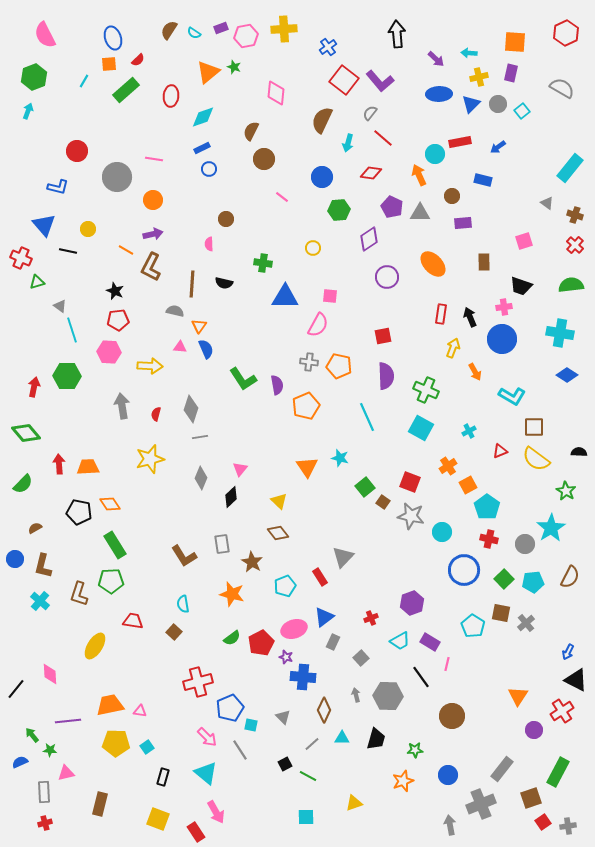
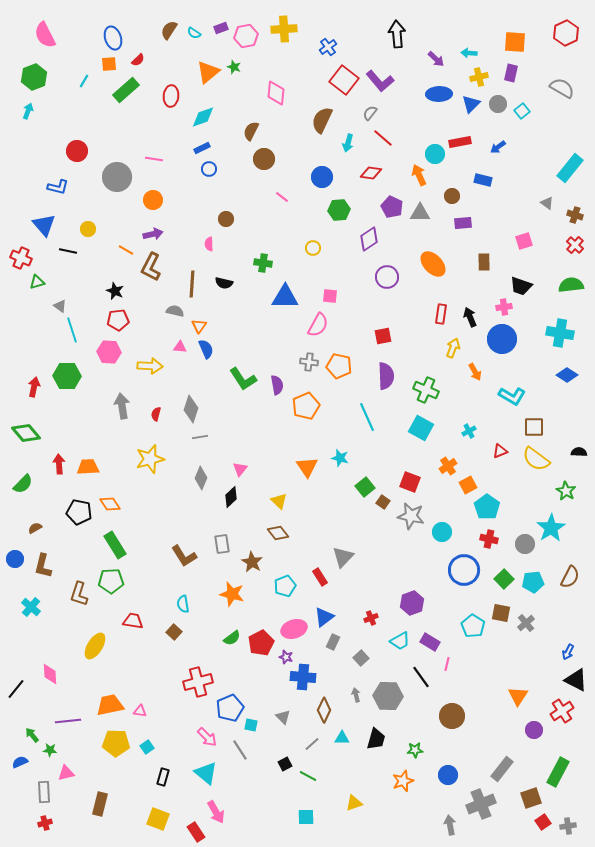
cyan cross at (40, 601): moved 9 px left, 6 px down
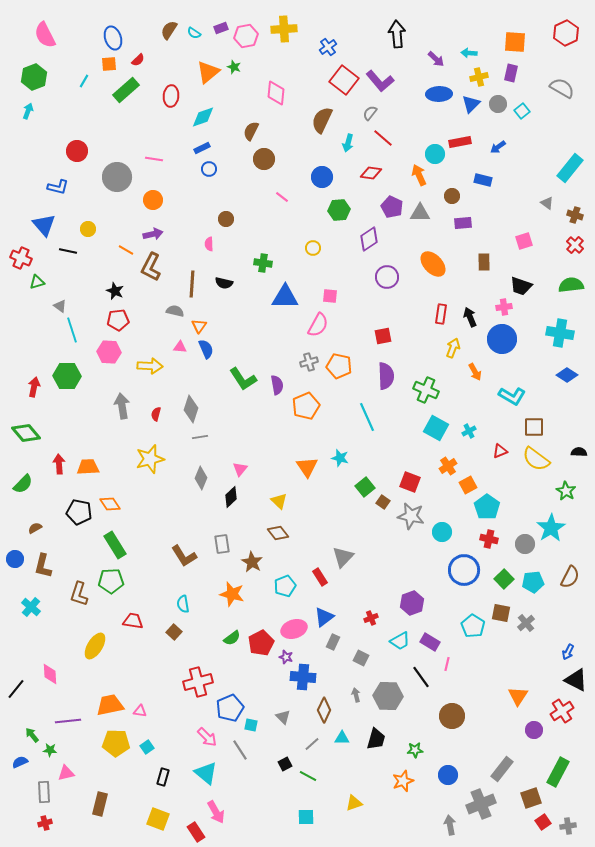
gray cross at (309, 362): rotated 24 degrees counterclockwise
cyan square at (421, 428): moved 15 px right
gray square at (361, 658): rotated 21 degrees counterclockwise
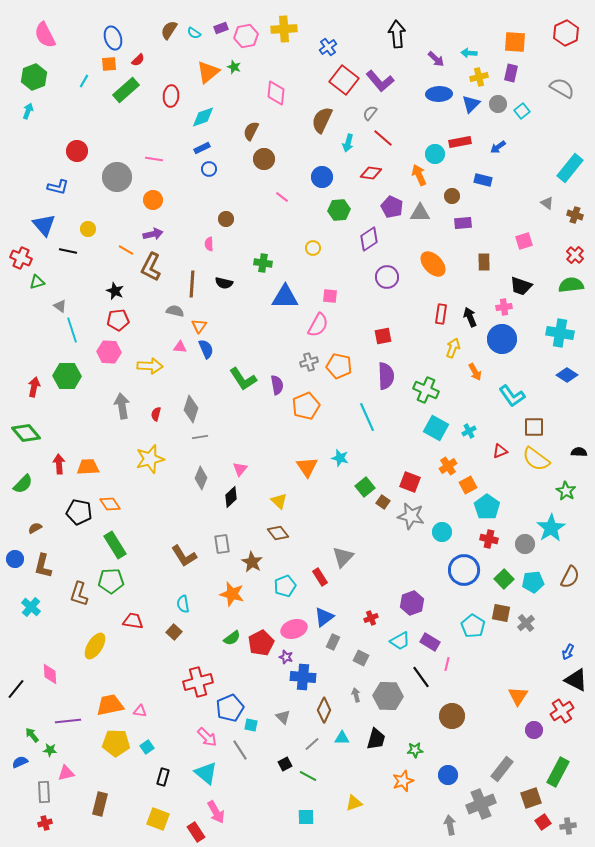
red cross at (575, 245): moved 10 px down
cyan L-shape at (512, 396): rotated 24 degrees clockwise
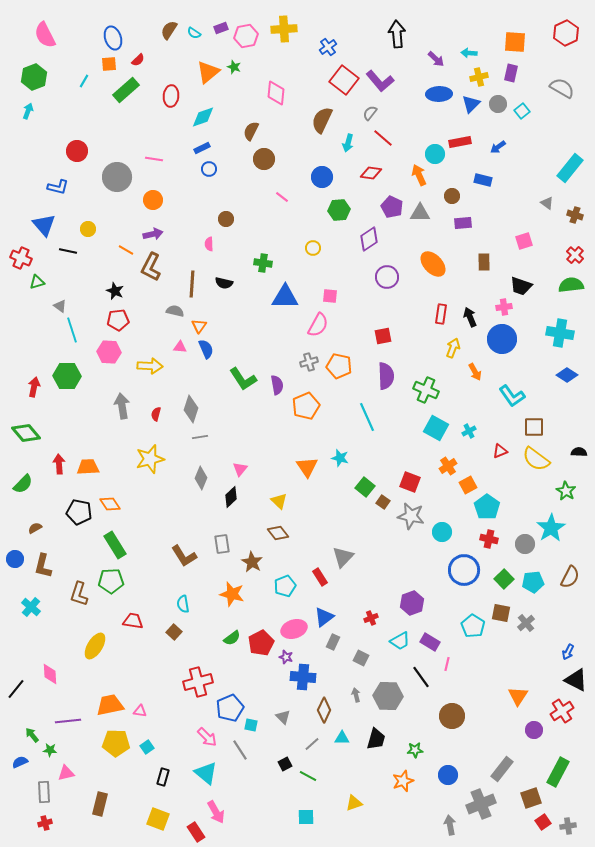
green square at (365, 487): rotated 12 degrees counterclockwise
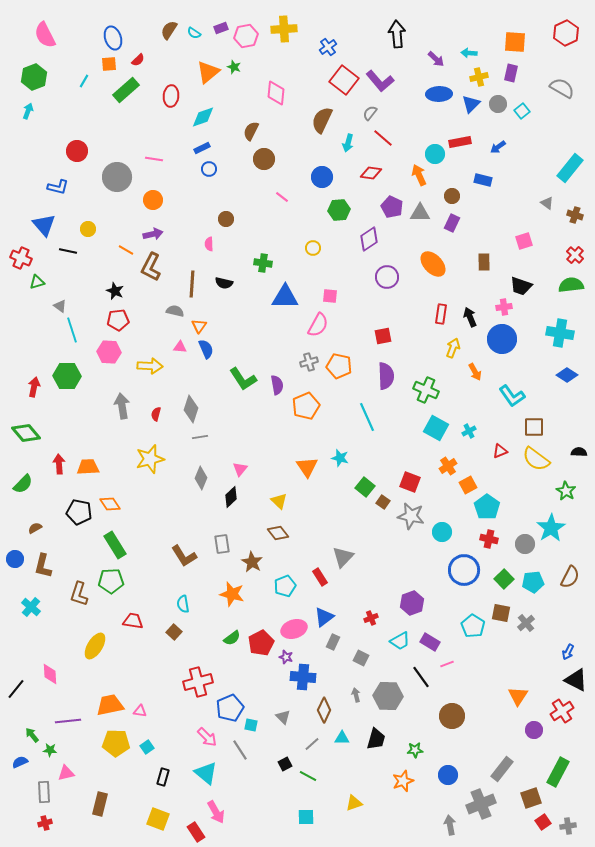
purple rectangle at (463, 223): moved 11 px left; rotated 60 degrees counterclockwise
pink line at (447, 664): rotated 56 degrees clockwise
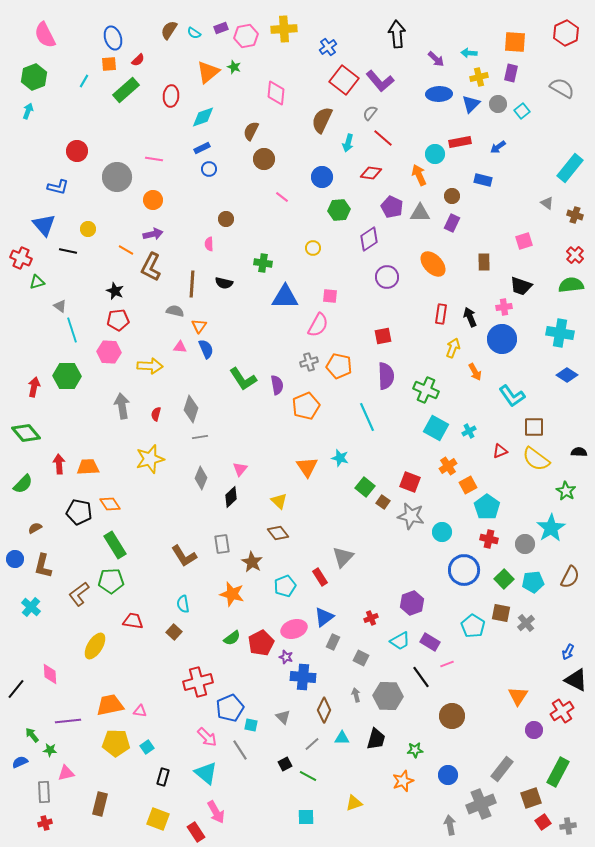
brown L-shape at (79, 594): rotated 35 degrees clockwise
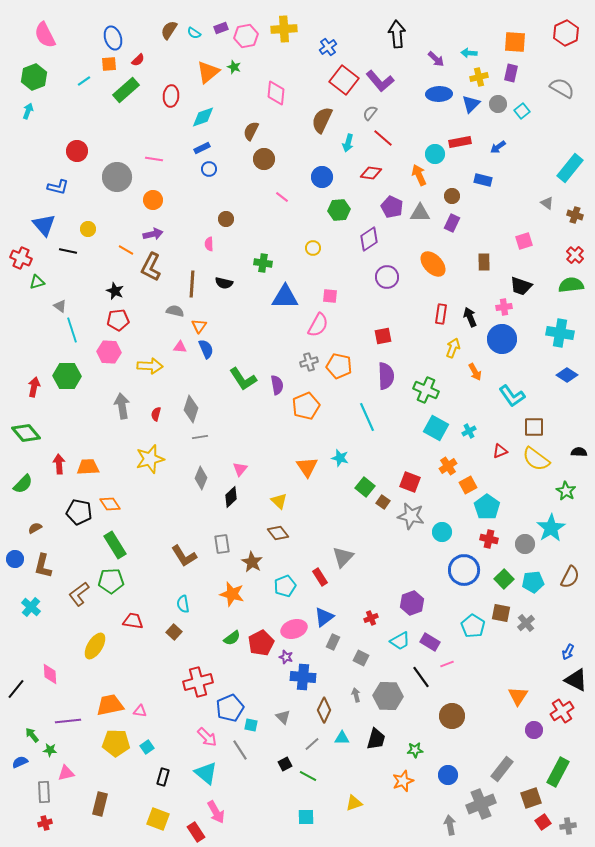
cyan line at (84, 81): rotated 24 degrees clockwise
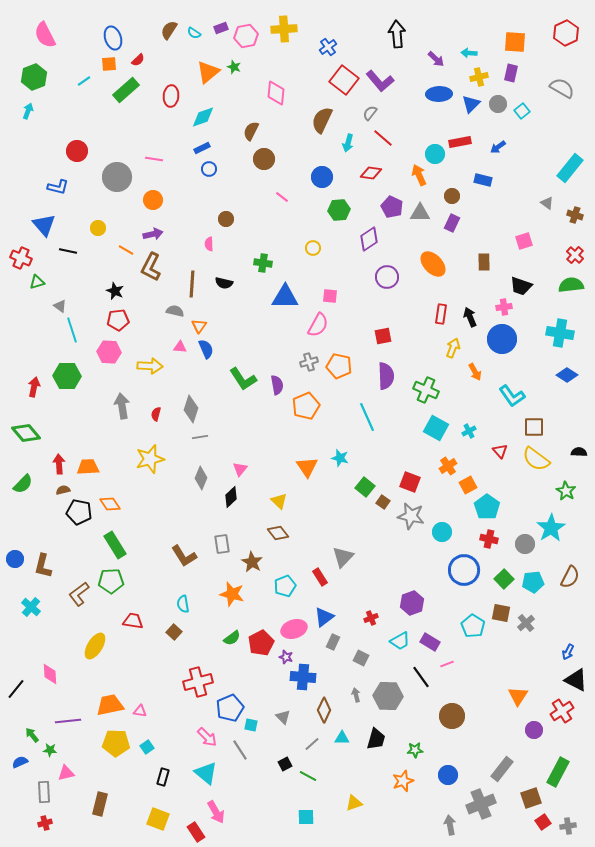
yellow circle at (88, 229): moved 10 px right, 1 px up
red triangle at (500, 451): rotated 49 degrees counterclockwise
brown semicircle at (35, 528): moved 28 px right, 38 px up; rotated 16 degrees clockwise
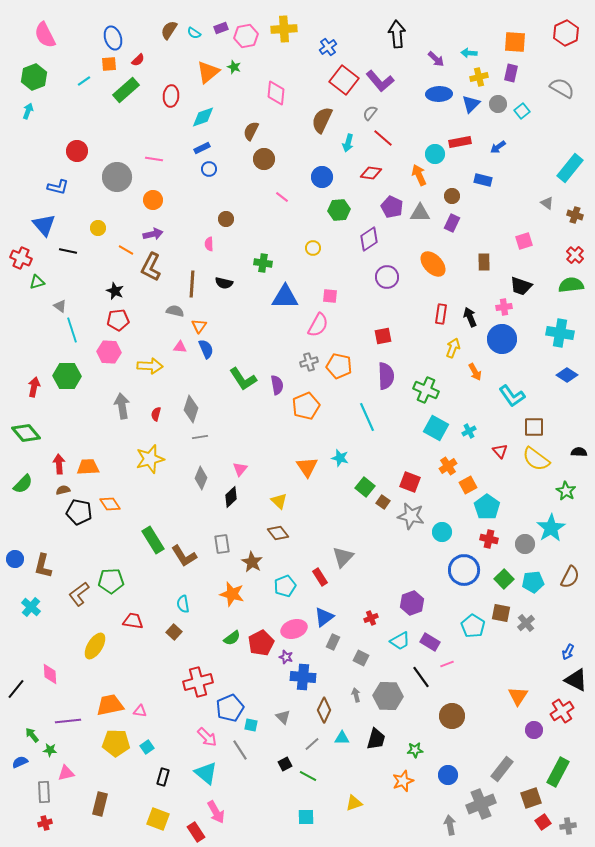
green rectangle at (115, 545): moved 38 px right, 5 px up
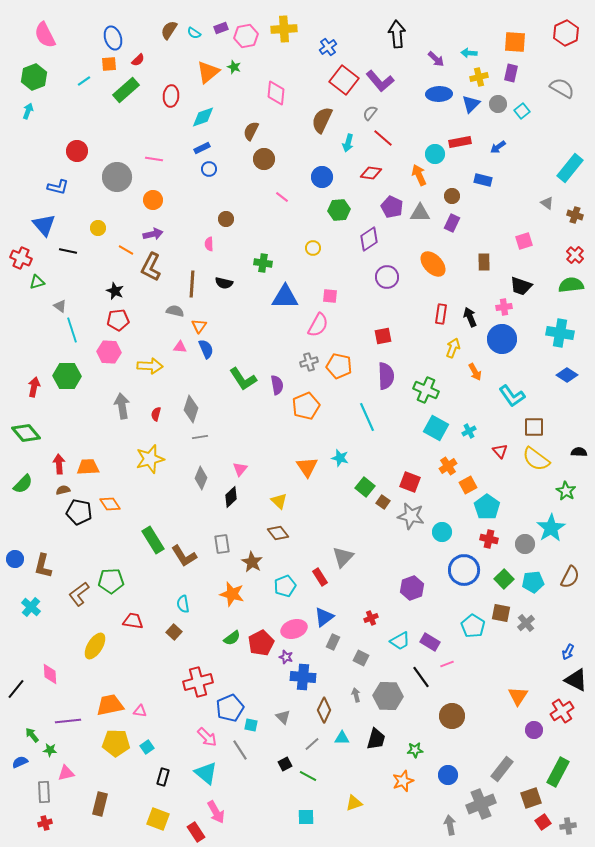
purple hexagon at (412, 603): moved 15 px up
